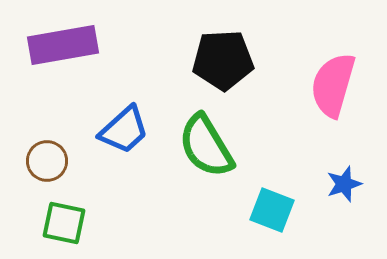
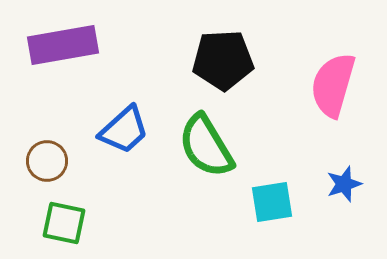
cyan square: moved 8 px up; rotated 30 degrees counterclockwise
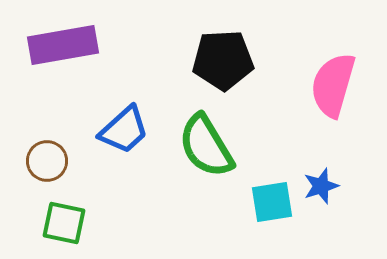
blue star: moved 23 px left, 2 px down
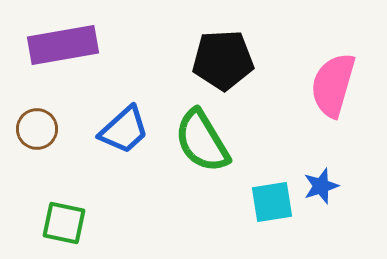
green semicircle: moved 4 px left, 5 px up
brown circle: moved 10 px left, 32 px up
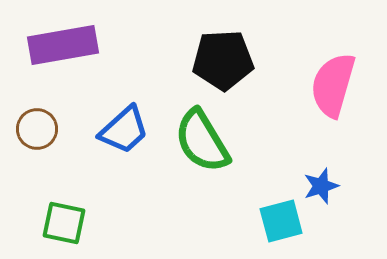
cyan square: moved 9 px right, 19 px down; rotated 6 degrees counterclockwise
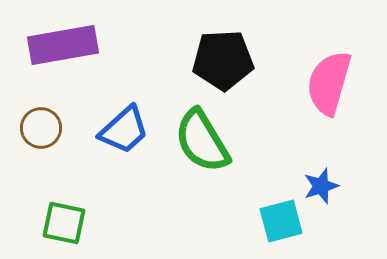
pink semicircle: moved 4 px left, 2 px up
brown circle: moved 4 px right, 1 px up
